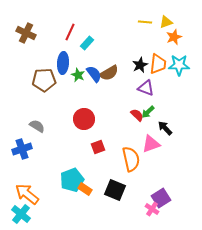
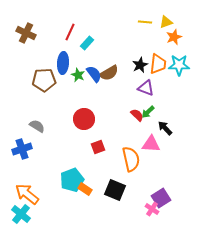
pink triangle: rotated 24 degrees clockwise
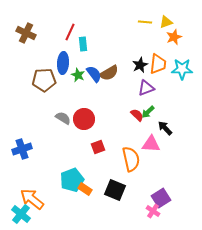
cyan rectangle: moved 4 px left, 1 px down; rotated 48 degrees counterclockwise
cyan star: moved 3 px right, 4 px down
purple triangle: rotated 42 degrees counterclockwise
gray semicircle: moved 26 px right, 8 px up
orange arrow: moved 5 px right, 5 px down
pink cross: moved 1 px right, 2 px down
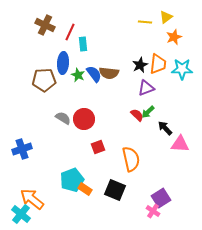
yellow triangle: moved 5 px up; rotated 16 degrees counterclockwise
brown cross: moved 19 px right, 8 px up
brown semicircle: rotated 36 degrees clockwise
pink triangle: moved 29 px right
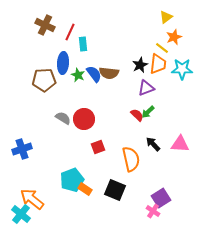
yellow line: moved 17 px right, 26 px down; rotated 32 degrees clockwise
black arrow: moved 12 px left, 16 px down
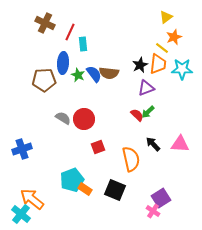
brown cross: moved 2 px up
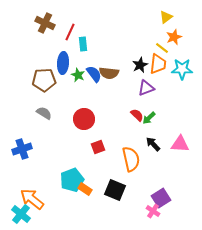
green arrow: moved 1 px right, 6 px down
gray semicircle: moved 19 px left, 5 px up
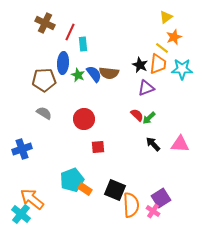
black star: rotated 21 degrees counterclockwise
red square: rotated 16 degrees clockwise
orange semicircle: moved 46 px down; rotated 10 degrees clockwise
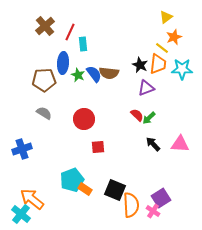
brown cross: moved 3 px down; rotated 24 degrees clockwise
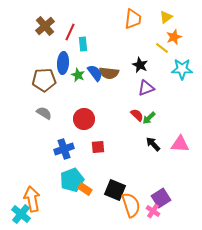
orange trapezoid: moved 25 px left, 45 px up
blue semicircle: moved 1 px right, 1 px up
blue cross: moved 42 px right
orange arrow: rotated 40 degrees clockwise
orange semicircle: rotated 15 degrees counterclockwise
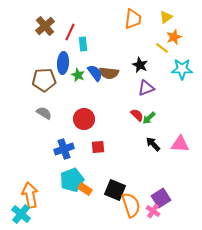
orange arrow: moved 2 px left, 4 px up
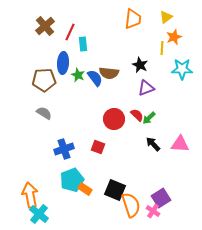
yellow line: rotated 56 degrees clockwise
blue semicircle: moved 5 px down
red circle: moved 30 px right
red square: rotated 24 degrees clockwise
cyan cross: moved 18 px right
